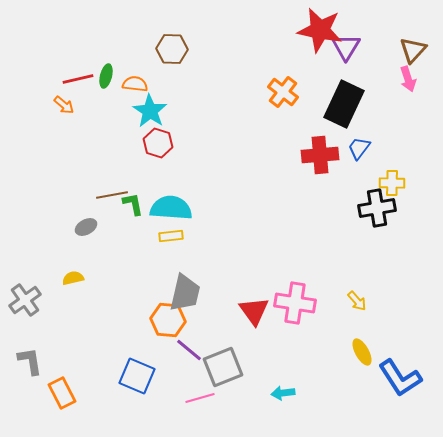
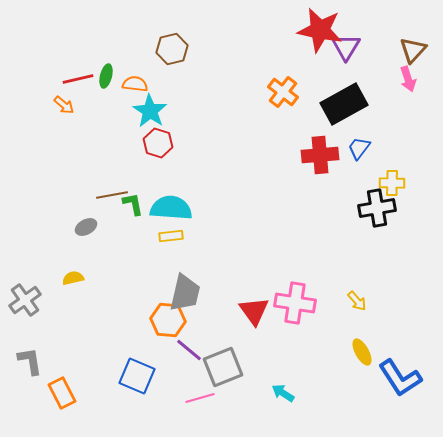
brown hexagon: rotated 16 degrees counterclockwise
black rectangle: rotated 36 degrees clockwise
cyan arrow: rotated 40 degrees clockwise
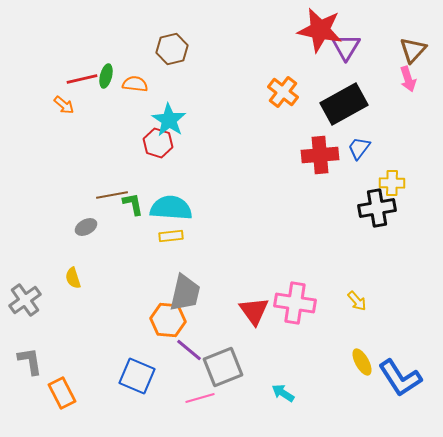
red line: moved 4 px right
cyan star: moved 19 px right, 9 px down
yellow semicircle: rotated 95 degrees counterclockwise
yellow ellipse: moved 10 px down
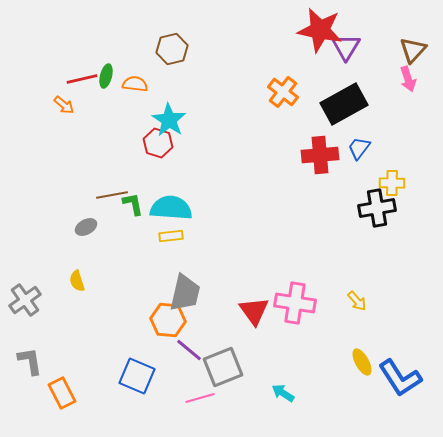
yellow semicircle: moved 4 px right, 3 px down
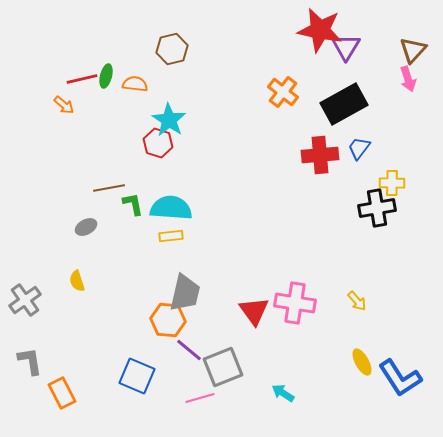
brown line: moved 3 px left, 7 px up
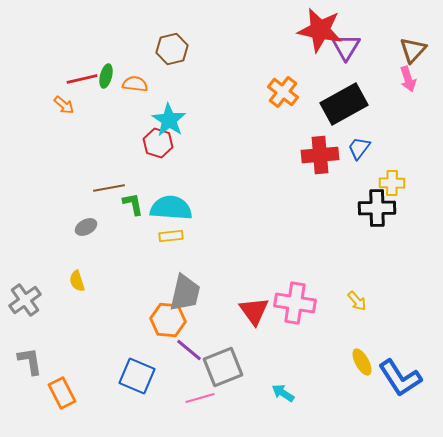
black cross: rotated 9 degrees clockwise
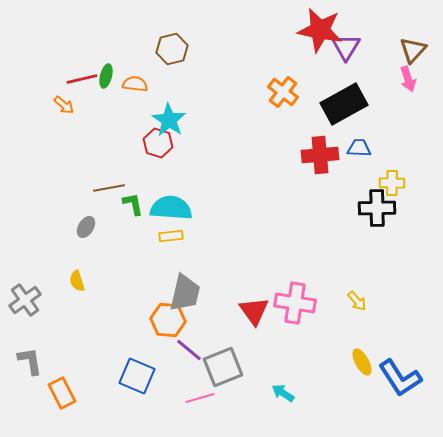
blue trapezoid: rotated 55 degrees clockwise
gray ellipse: rotated 30 degrees counterclockwise
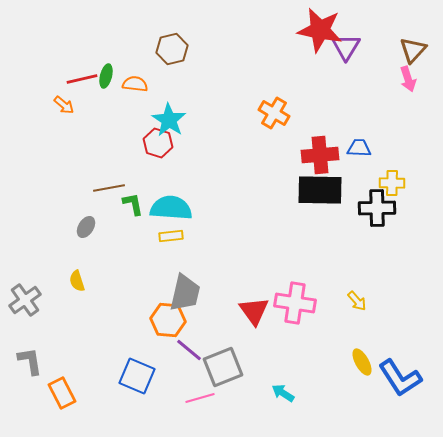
orange cross: moved 9 px left, 21 px down; rotated 8 degrees counterclockwise
black rectangle: moved 24 px left, 86 px down; rotated 30 degrees clockwise
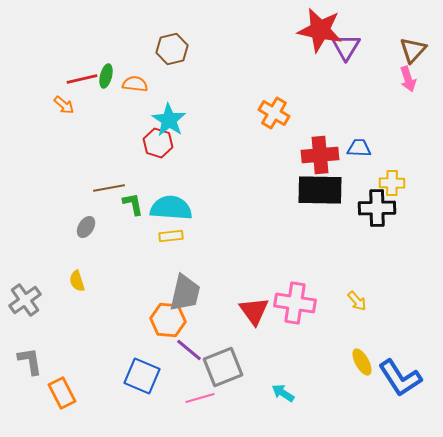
blue square: moved 5 px right
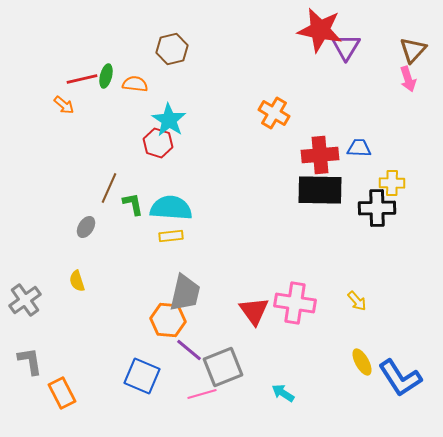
brown line: rotated 56 degrees counterclockwise
pink line: moved 2 px right, 4 px up
